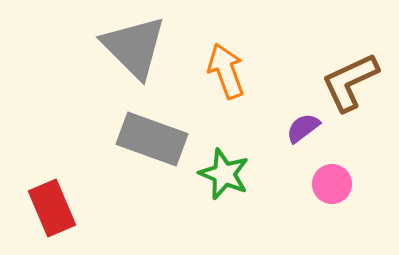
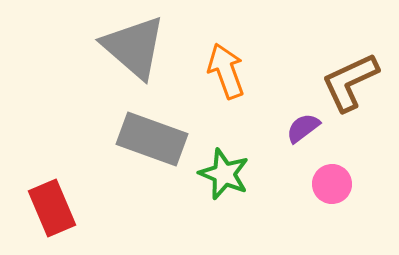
gray triangle: rotated 4 degrees counterclockwise
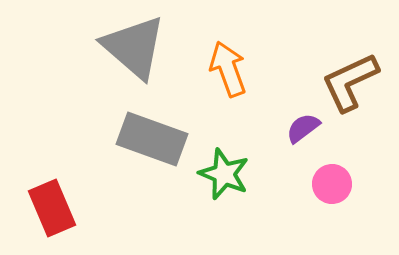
orange arrow: moved 2 px right, 2 px up
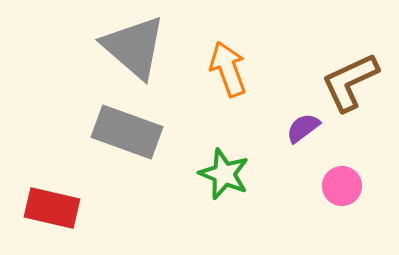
gray rectangle: moved 25 px left, 7 px up
pink circle: moved 10 px right, 2 px down
red rectangle: rotated 54 degrees counterclockwise
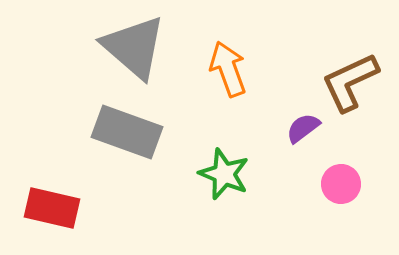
pink circle: moved 1 px left, 2 px up
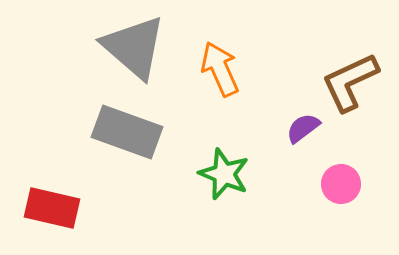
orange arrow: moved 8 px left; rotated 4 degrees counterclockwise
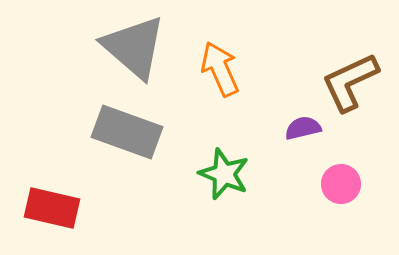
purple semicircle: rotated 24 degrees clockwise
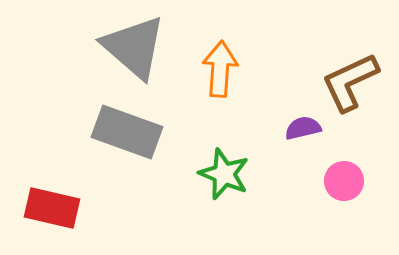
orange arrow: rotated 28 degrees clockwise
pink circle: moved 3 px right, 3 px up
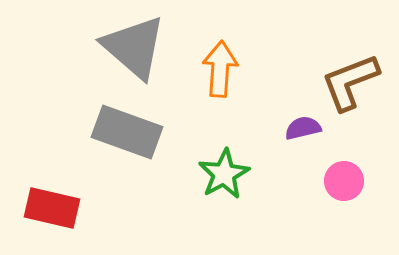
brown L-shape: rotated 4 degrees clockwise
green star: rotated 21 degrees clockwise
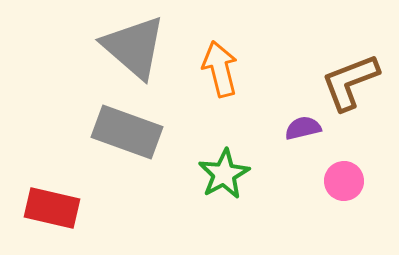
orange arrow: rotated 18 degrees counterclockwise
